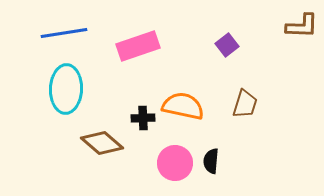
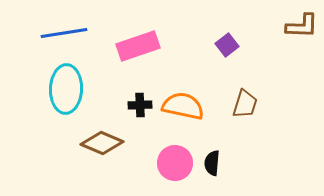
black cross: moved 3 px left, 13 px up
brown diamond: rotated 18 degrees counterclockwise
black semicircle: moved 1 px right, 2 px down
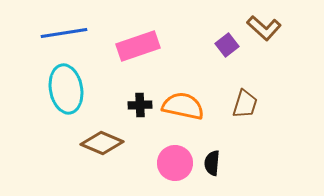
brown L-shape: moved 38 px left, 2 px down; rotated 40 degrees clockwise
cyan ellipse: rotated 12 degrees counterclockwise
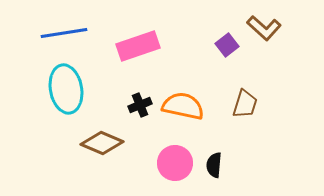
black cross: rotated 20 degrees counterclockwise
black semicircle: moved 2 px right, 2 px down
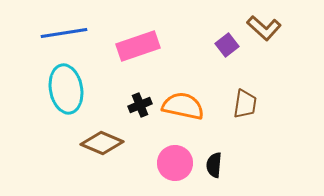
brown trapezoid: rotated 8 degrees counterclockwise
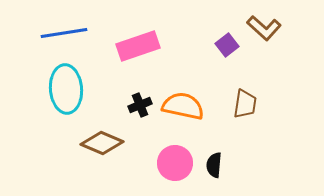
cyan ellipse: rotated 6 degrees clockwise
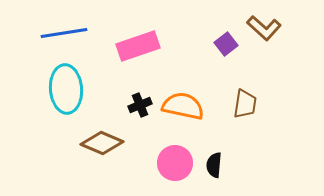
purple square: moved 1 px left, 1 px up
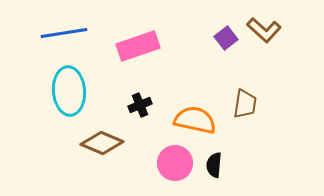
brown L-shape: moved 2 px down
purple square: moved 6 px up
cyan ellipse: moved 3 px right, 2 px down
orange semicircle: moved 12 px right, 14 px down
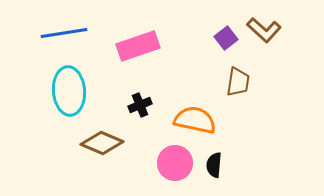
brown trapezoid: moved 7 px left, 22 px up
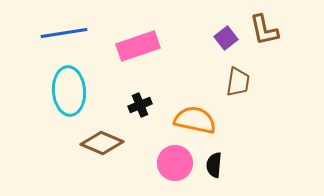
brown L-shape: rotated 36 degrees clockwise
